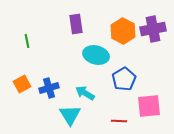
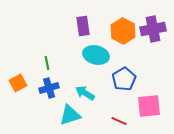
purple rectangle: moved 7 px right, 2 px down
green line: moved 20 px right, 22 px down
orange square: moved 4 px left, 1 px up
cyan triangle: rotated 45 degrees clockwise
red line: rotated 21 degrees clockwise
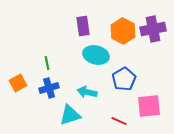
cyan arrow: moved 2 px right, 1 px up; rotated 18 degrees counterclockwise
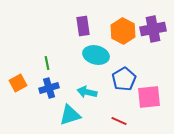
pink square: moved 9 px up
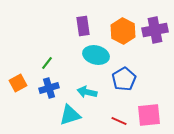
purple cross: moved 2 px right, 1 px down
green line: rotated 48 degrees clockwise
pink square: moved 18 px down
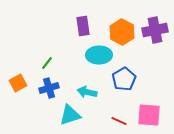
orange hexagon: moved 1 px left, 1 px down
cyan ellipse: moved 3 px right; rotated 15 degrees counterclockwise
pink square: rotated 10 degrees clockwise
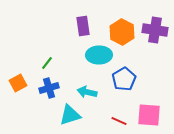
purple cross: rotated 20 degrees clockwise
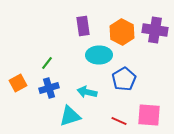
cyan triangle: moved 1 px down
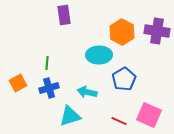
purple rectangle: moved 19 px left, 11 px up
purple cross: moved 2 px right, 1 px down
green line: rotated 32 degrees counterclockwise
pink square: rotated 20 degrees clockwise
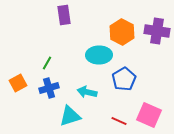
green line: rotated 24 degrees clockwise
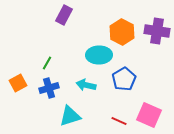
purple rectangle: rotated 36 degrees clockwise
cyan arrow: moved 1 px left, 7 px up
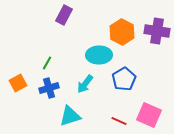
cyan arrow: moved 1 px left, 1 px up; rotated 66 degrees counterclockwise
